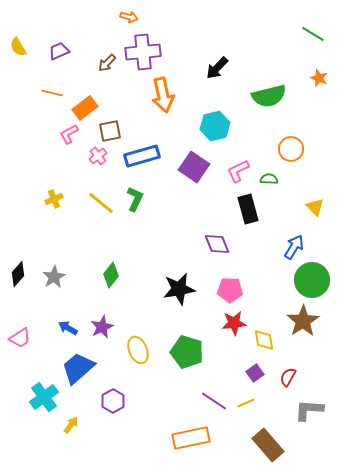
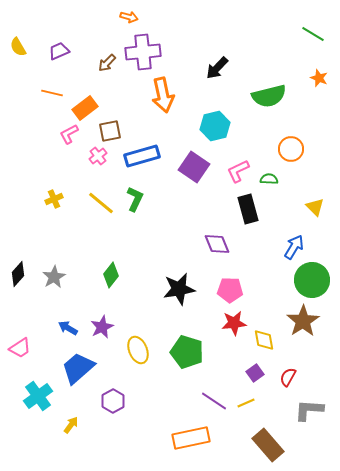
pink trapezoid at (20, 338): moved 10 px down
cyan cross at (44, 397): moved 6 px left, 1 px up
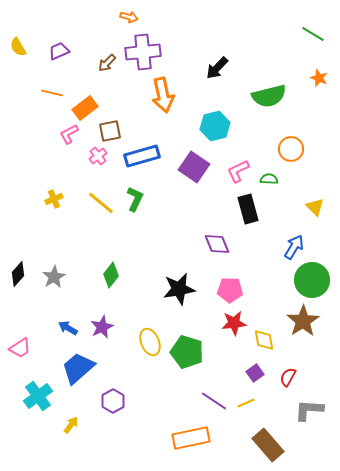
yellow ellipse at (138, 350): moved 12 px right, 8 px up
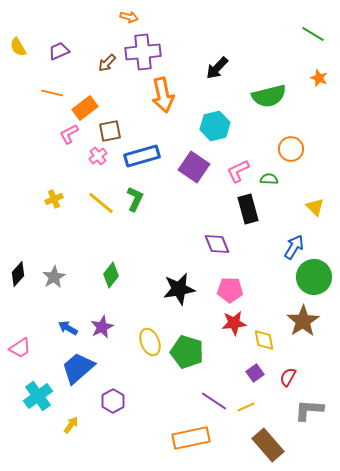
green circle at (312, 280): moved 2 px right, 3 px up
yellow line at (246, 403): moved 4 px down
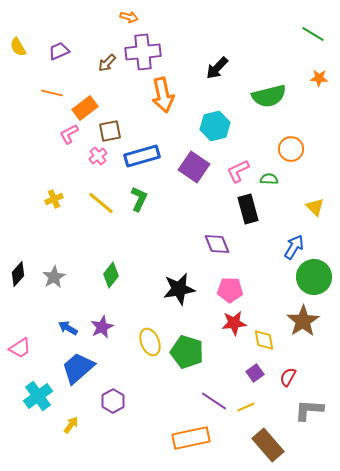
orange star at (319, 78): rotated 18 degrees counterclockwise
green L-shape at (135, 199): moved 4 px right
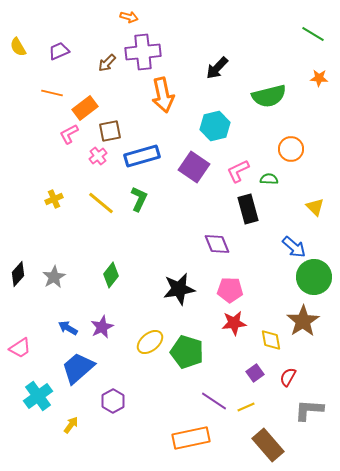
blue arrow at (294, 247): rotated 100 degrees clockwise
yellow diamond at (264, 340): moved 7 px right
yellow ellipse at (150, 342): rotated 72 degrees clockwise
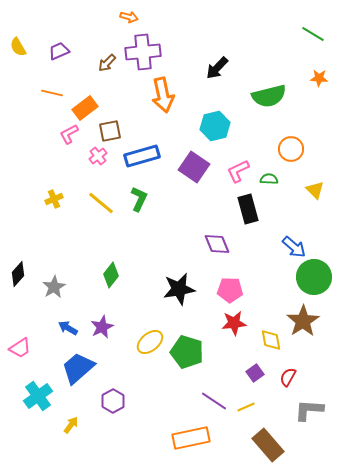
yellow triangle at (315, 207): moved 17 px up
gray star at (54, 277): moved 10 px down
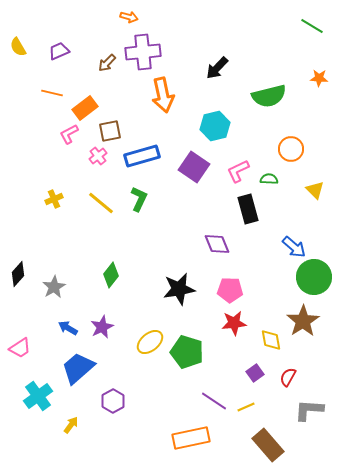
green line at (313, 34): moved 1 px left, 8 px up
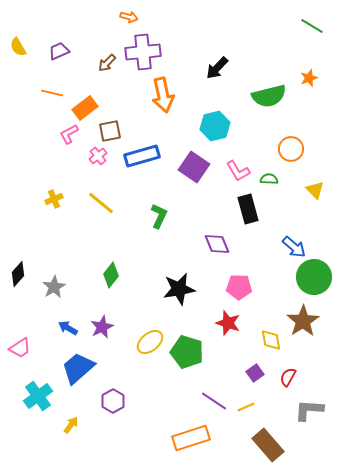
orange star at (319, 78): moved 10 px left; rotated 24 degrees counterclockwise
pink L-shape at (238, 171): rotated 95 degrees counterclockwise
green L-shape at (139, 199): moved 20 px right, 17 px down
pink pentagon at (230, 290): moved 9 px right, 3 px up
red star at (234, 323): moved 6 px left; rotated 25 degrees clockwise
orange rectangle at (191, 438): rotated 6 degrees counterclockwise
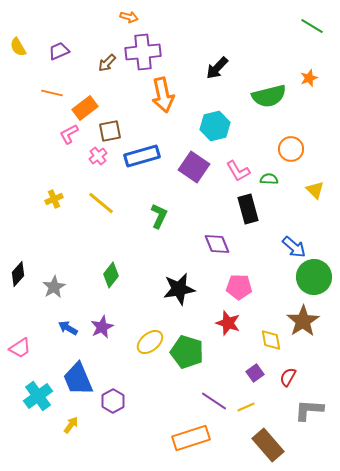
blue trapezoid at (78, 368): moved 11 px down; rotated 72 degrees counterclockwise
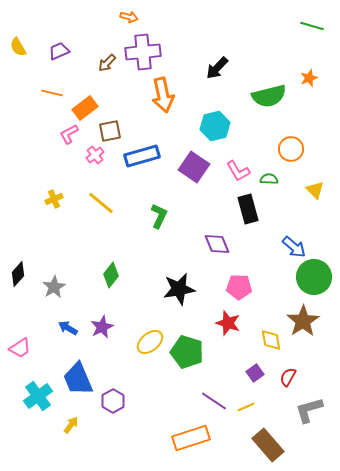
green line at (312, 26): rotated 15 degrees counterclockwise
pink cross at (98, 156): moved 3 px left, 1 px up
gray L-shape at (309, 410): rotated 20 degrees counterclockwise
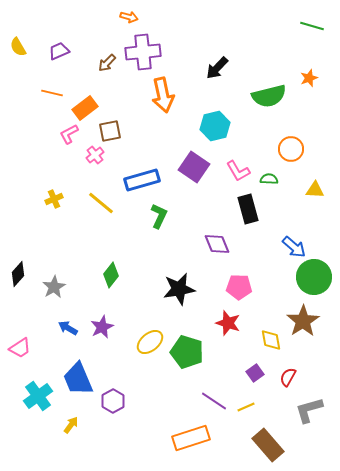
blue rectangle at (142, 156): moved 24 px down
yellow triangle at (315, 190): rotated 42 degrees counterclockwise
